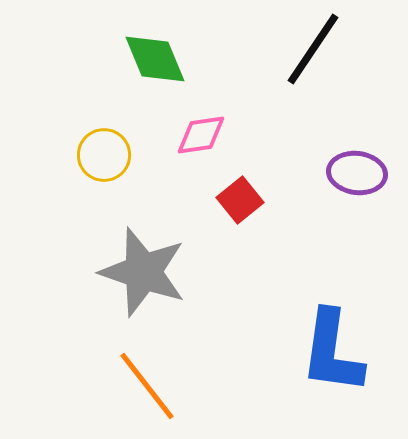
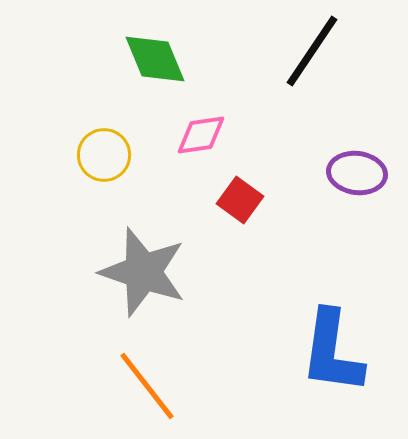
black line: moved 1 px left, 2 px down
red square: rotated 15 degrees counterclockwise
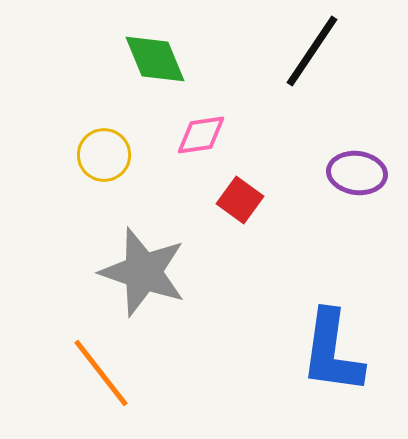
orange line: moved 46 px left, 13 px up
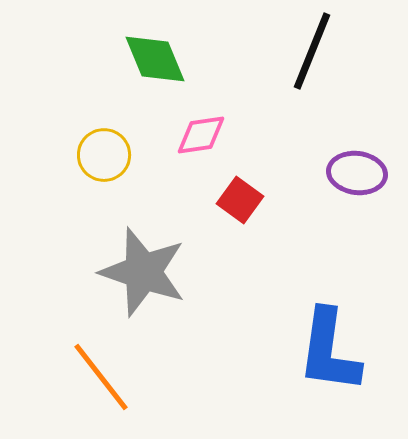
black line: rotated 12 degrees counterclockwise
blue L-shape: moved 3 px left, 1 px up
orange line: moved 4 px down
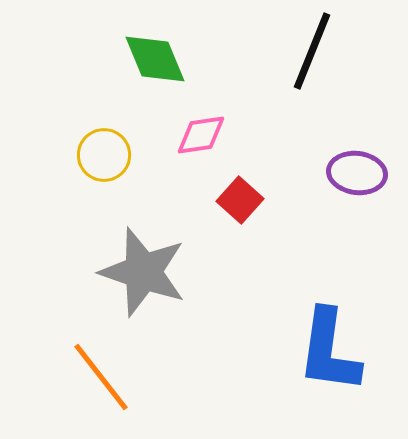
red square: rotated 6 degrees clockwise
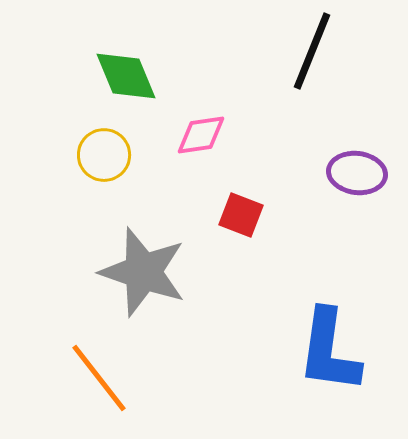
green diamond: moved 29 px left, 17 px down
red square: moved 1 px right, 15 px down; rotated 21 degrees counterclockwise
orange line: moved 2 px left, 1 px down
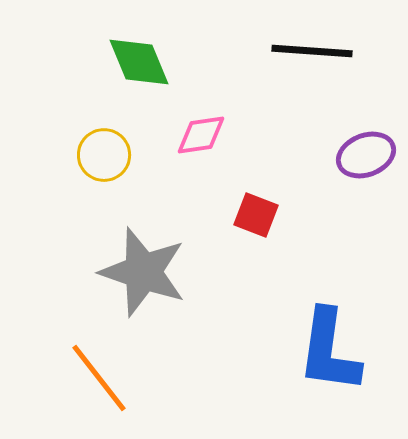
black line: rotated 72 degrees clockwise
green diamond: moved 13 px right, 14 px up
purple ellipse: moved 9 px right, 18 px up; rotated 28 degrees counterclockwise
red square: moved 15 px right
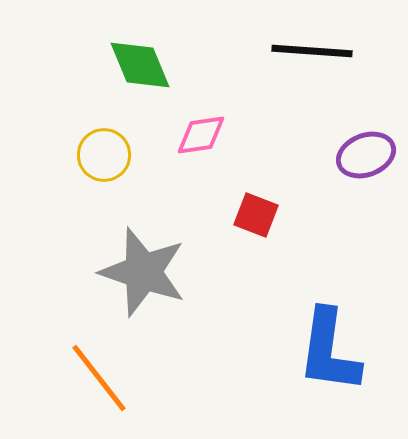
green diamond: moved 1 px right, 3 px down
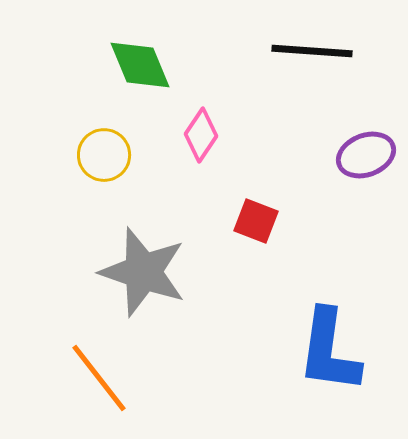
pink diamond: rotated 48 degrees counterclockwise
red square: moved 6 px down
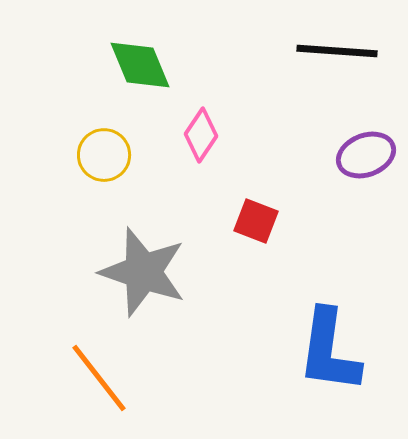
black line: moved 25 px right
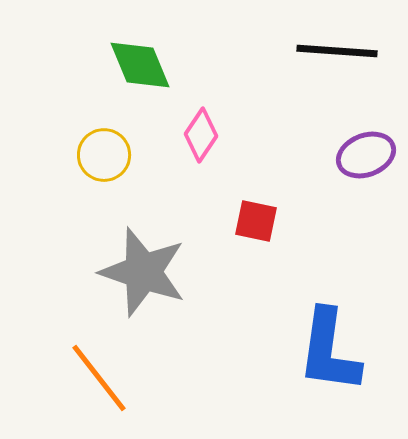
red square: rotated 9 degrees counterclockwise
